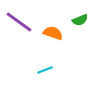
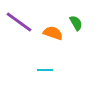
green semicircle: moved 4 px left, 3 px down; rotated 98 degrees counterclockwise
cyan line: rotated 21 degrees clockwise
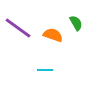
purple line: moved 1 px left, 6 px down
orange semicircle: moved 2 px down
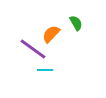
purple line: moved 15 px right, 21 px down
orange semicircle: moved 2 px left, 1 px up; rotated 66 degrees counterclockwise
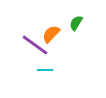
green semicircle: rotated 119 degrees counterclockwise
purple line: moved 2 px right, 4 px up
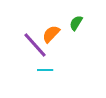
purple line: rotated 12 degrees clockwise
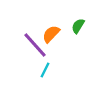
green semicircle: moved 2 px right, 3 px down
cyan line: rotated 63 degrees counterclockwise
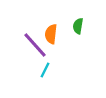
green semicircle: rotated 21 degrees counterclockwise
orange semicircle: rotated 36 degrees counterclockwise
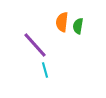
orange semicircle: moved 11 px right, 12 px up
cyan line: rotated 42 degrees counterclockwise
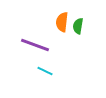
purple line: rotated 28 degrees counterclockwise
cyan line: moved 1 px down; rotated 49 degrees counterclockwise
